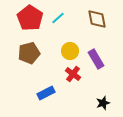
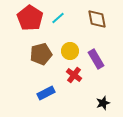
brown pentagon: moved 12 px right, 1 px down
red cross: moved 1 px right, 1 px down
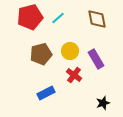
red pentagon: moved 1 px up; rotated 25 degrees clockwise
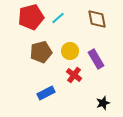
red pentagon: moved 1 px right
brown pentagon: moved 2 px up
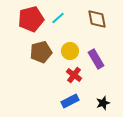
red pentagon: moved 2 px down
blue rectangle: moved 24 px right, 8 px down
